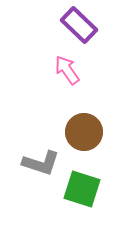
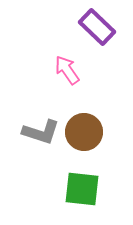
purple rectangle: moved 18 px right, 2 px down
gray L-shape: moved 31 px up
green square: rotated 12 degrees counterclockwise
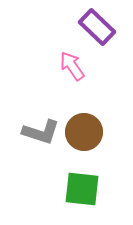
pink arrow: moved 5 px right, 4 px up
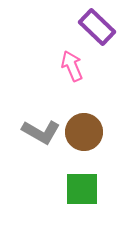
pink arrow: rotated 12 degrees clockwise
gray L-shape: rotated 12 degrees clockwise
green square: rotated 6 degrees counterclockwise
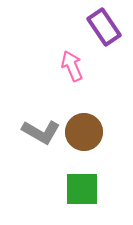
purple rectangle: moved 7 px right; rotated 12 degrees clockwise
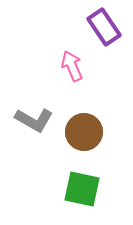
gray L-shape: moved 7 px left, 12 px up
green square: rotated 12 degrees clockwise
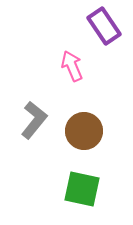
purple rectangle: moved 1 px up
gray L-shape: rotated 81 degrees counterclockwise
brown circle: moved 1 px up
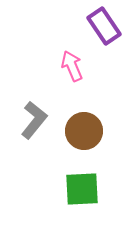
green square: rotated 15 degrees counterclockwise
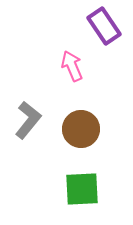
gray L-shape: moved 6 px left
brown circle: moved 3 px left, 2 px up
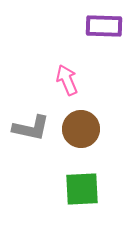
purple rectangle: rotated 54 degrees counterclockwise
pink arrow: moved 5 px left, 14 px down
gray L-shape: moved 3 px right, 8 px down; rotated 63 degrees clockwise
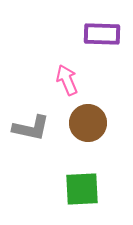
purple rectangle: moved 2 px left, 8 px down
brown circle: moved 7 px right, 6 px up
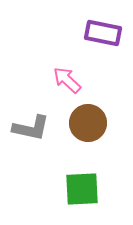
purple rectangle: moved 1 px right, 1 px up; rotated 9 degrees clockwise
pink arrow: rotated 24 degrees counterclockwise
